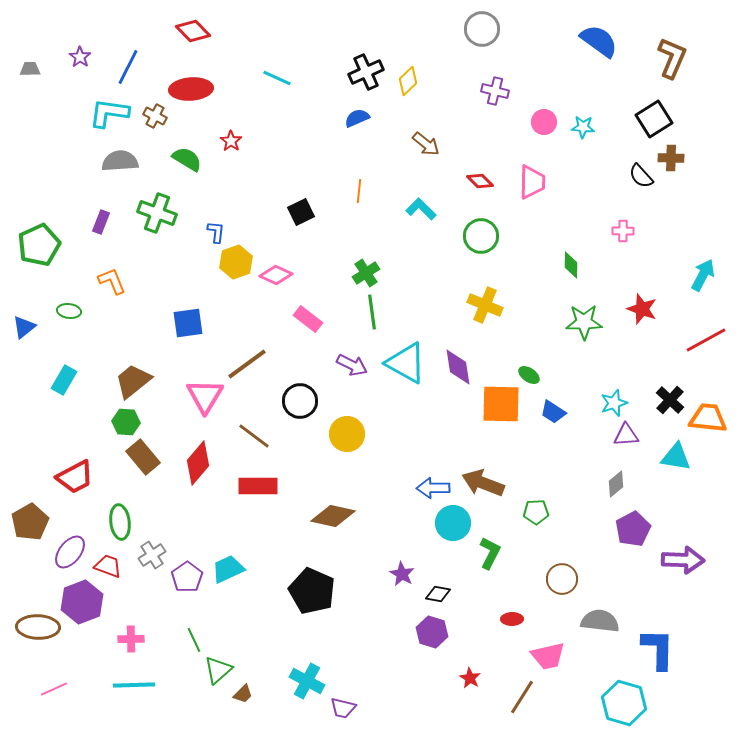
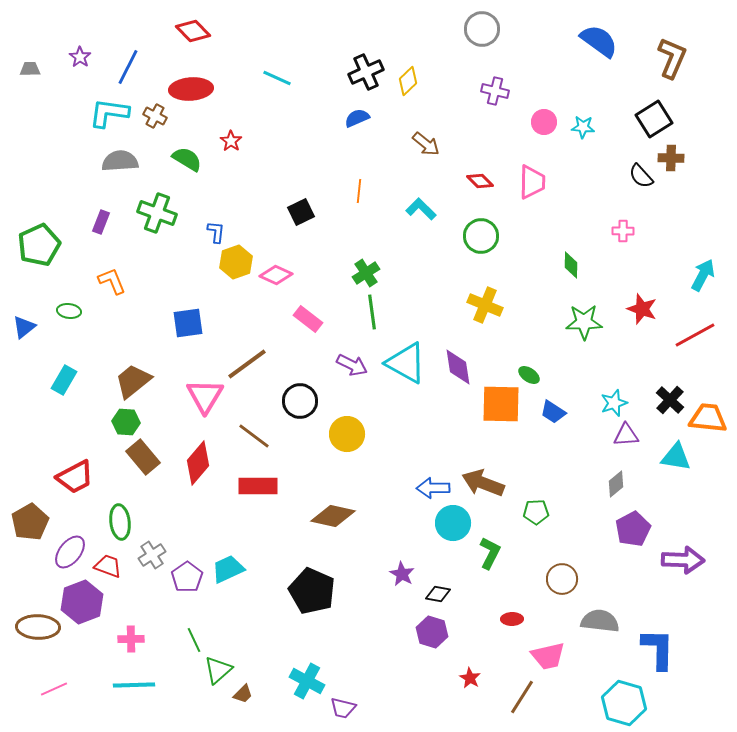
red line at (706, 340): moved 11 px left, 5 px up
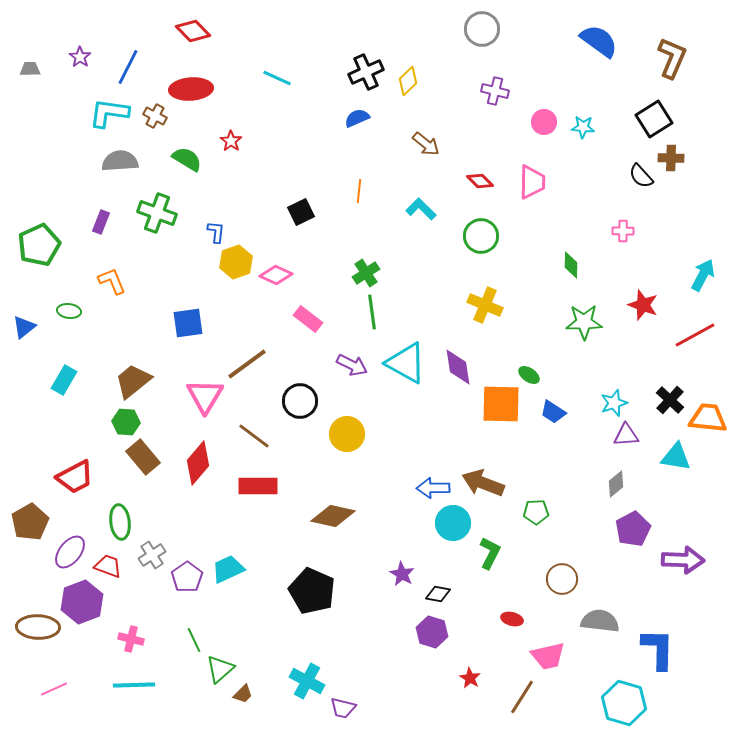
red star at (642, 309): moved 1 px right, 4 px up
red ellipse at (512, 619): rotated 15 degrees clockwise
pink cross at (131, 639): rotated 15 degrees clockwise
green triangle at (218, 670): moved 2 px right, 1 px up
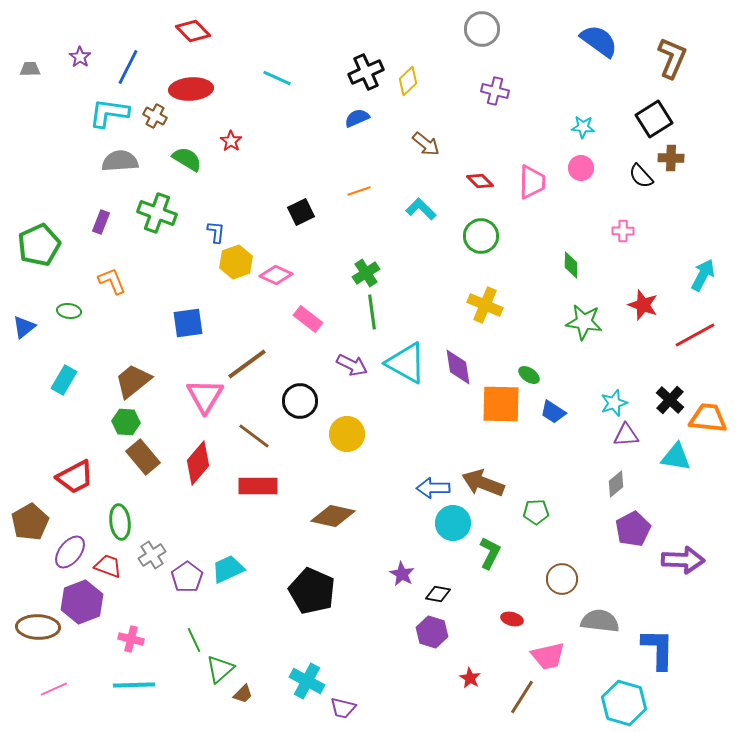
pink circle at (544, 122): moved 37 px right, 46 px down
orange line at (359, 191): rotated 65 degrees clockwise
green star at (584, 322): rotated 9 degrees clockwise
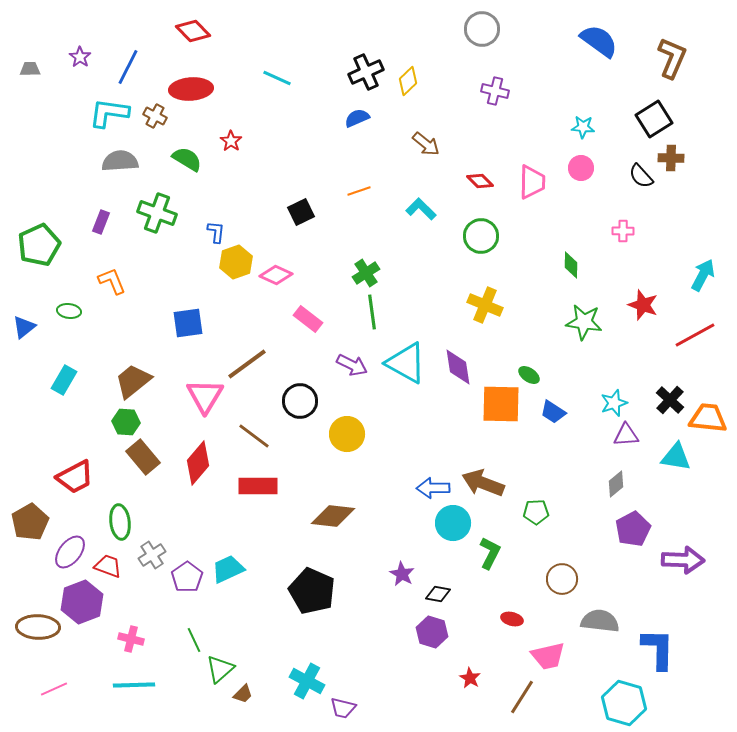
brown diamond at (333, 516): rotated 6 degrees counterclockwise
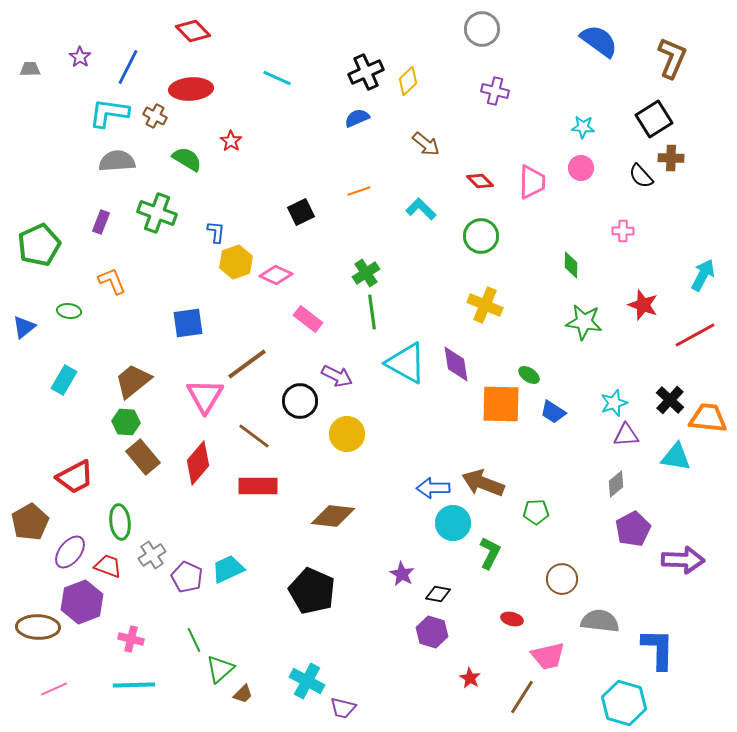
gray semicircle at (120, 161): moved 3 px left
purple arrow at (352, 365): moved 15 px left, 11 px down
purple diamond at (458, 367): moved 2 px left, 3 px up
purple pentagon at (187, 577): rotated 12 degrees counterclockwise
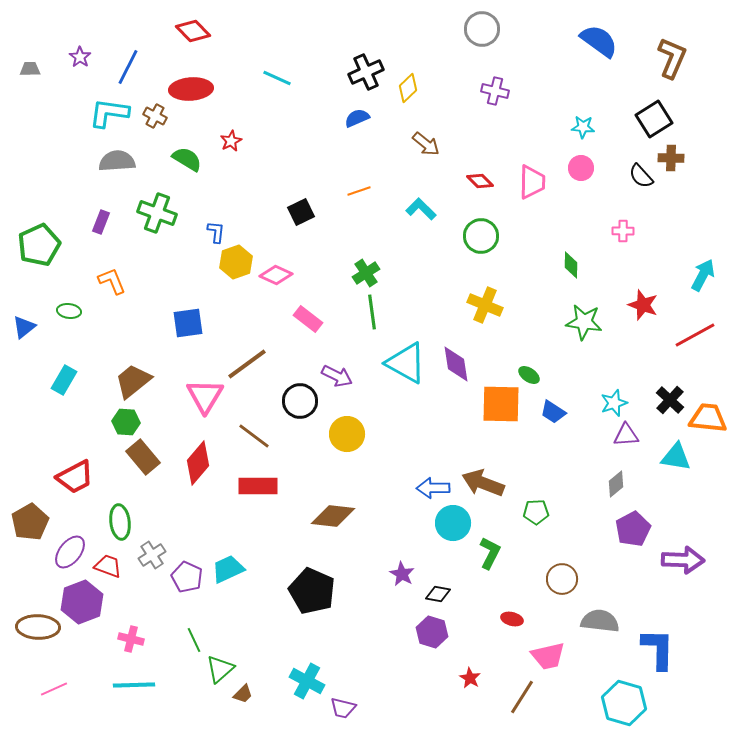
yellow diamond at (408, 81): moved 7 px down
red star at (231, 141): rotated 10 degrees clockwise
